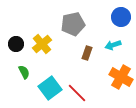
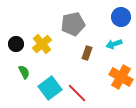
cyan arrow: moved 1 px right, 1 px up
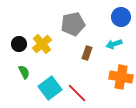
black circle: moved 3 px right
orange cross: rotated 20 degrees counterclockwise
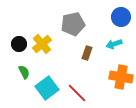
cyan square: moved 3 px left
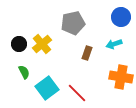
gray pentagon: moved 1 px up
